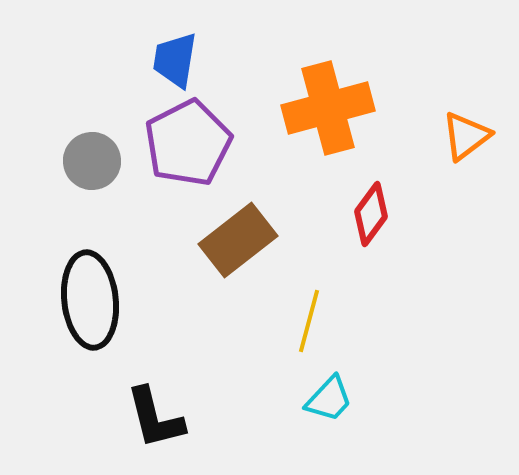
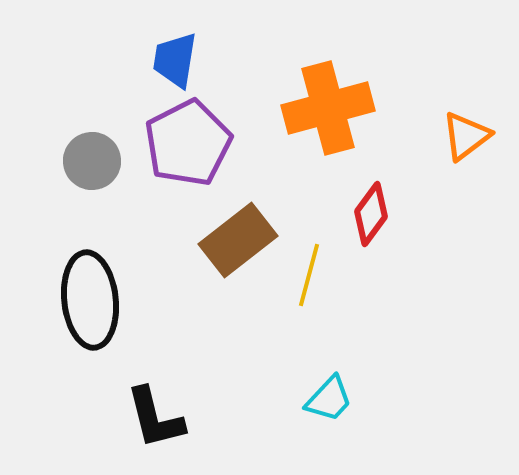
yellow line: moved 46 px up
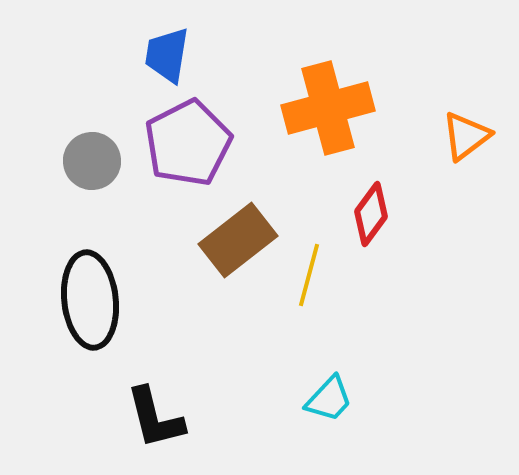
blue trapezoid: moved 8 px left, 5 px up
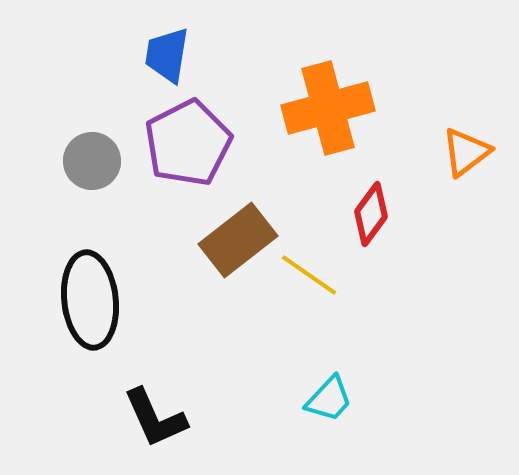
orange triangle: moved 16 px down
yellow line: rotated 70 degrees counterclockwise
black L-shape: rotated 10 degrees counterclockwise
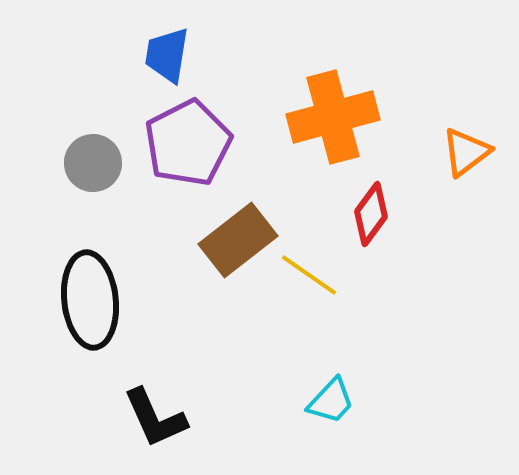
orange cross: moved 5 px right, 9 px down
gray circle: moved 1 px right, 2 px down
cyan trapezoid: moved 2 px right, 2 px down
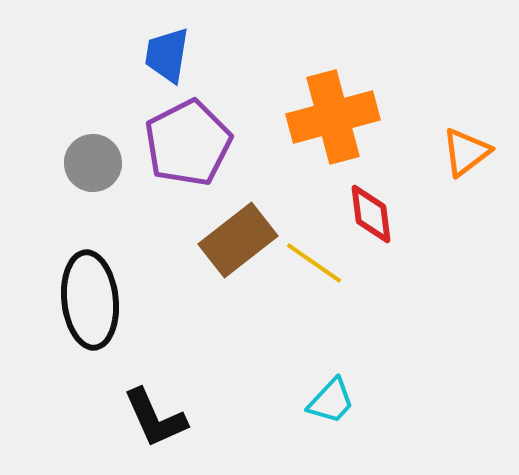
red diamond: rotated 44 degrees counterclockwise
yellow line: moved 5 px right, 12 px up
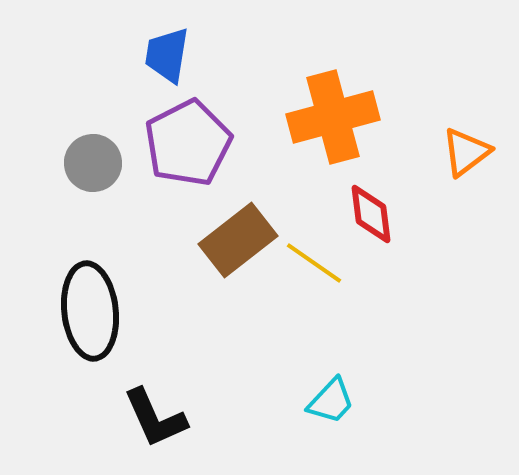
black ellipse: moved 11 px down
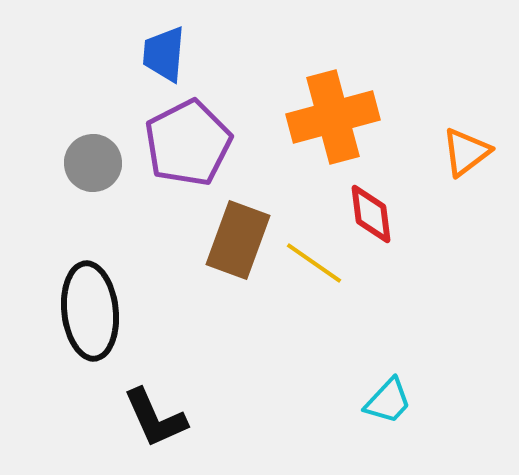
blue trapezoid: moved 3 px left, 1 px up; rotated 4 degrees counterclockwise
brown rectangle: rotated 32 degrees counterclockwise
cyan trapezoid: moved 57 px right
